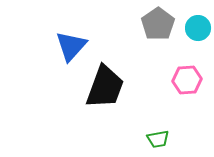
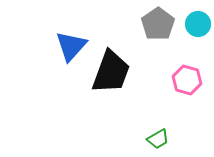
cyan circle: moved 4 px up
pink hexagon: rotated 20 degrees clockwise
black trapezoid: moved 6 px right, 15 px up
green trapezoid: rotated 20 degrees counterclockwise
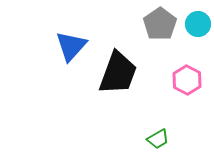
gray pentagon: moved 2 px right
black trapezoid: moved 7 px right, 1 px down
pink hexagon: rotated 12 degrees clockwise
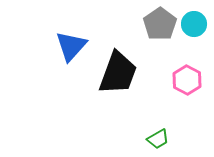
cyan circle: moved 4 px left
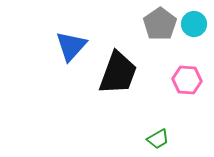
pink hexagon: rotated 24 degrees counterclockwise
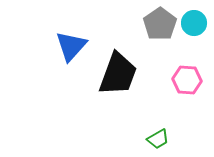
cyan circle: moved 1 px up
black trapezoid: moved 1 px down
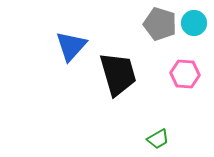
gray pentagon: rotated 20 degrees counterclockwise
black trapezoid: rotated 36 degrees counterclockwise
pink hexagon: moved 2 px left, 6 px up
